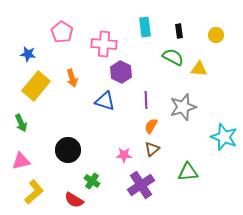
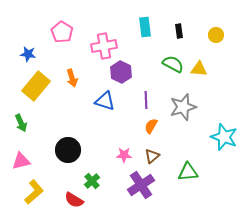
pink cross: moved 2 px down; rotated 15 degrees counterclockwise
green semicircle: moved 7 px down
brown triangle: moved 7 px down
green cross: rotated 14 degrees clockwise
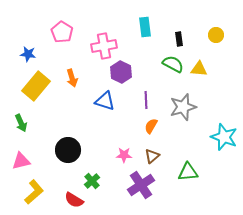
black rectangle: moved 8 px down
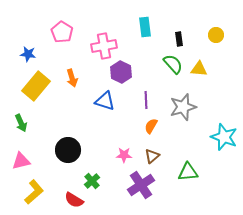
green semicircle: rotated 20 degrees clockwise
